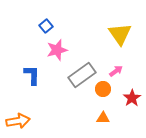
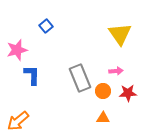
pink star: moved 40 px left
pink arrow: rotated 32 degrees clockwise
gray rectangle: moved 2 px left, 3 px down; rotated 76 degrees counterclockwise
orange circle: moved 2 px down
red star: moved 4 px left, 5 px up; rotated 30 degrees clockwise
orange arrow: rotated 150 degrees clockwise
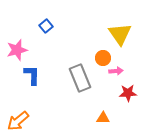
orange circle: moved 33 px up
